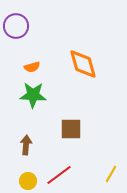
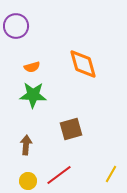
brown square: rotated 15 degrees counterclockwise
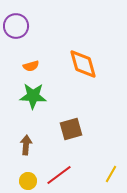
orange semicircle: moved 1 px left, 1 px up
green star: moved 1 px down
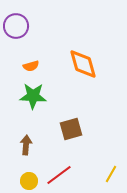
yellow circle: moved 1 px right
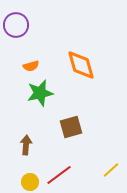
purple circle: moved 1 px up
orange diamond: moved 2 px left, 1 px down
green star: moved 7 px right, 3 px up; rotated 16 degrees counterclockwise
brown square: moved 2 px up
yellow line: moved 4 px up; rotated 18 degrees clockwise
yellow circle: moved 1 px right, 1 px down
